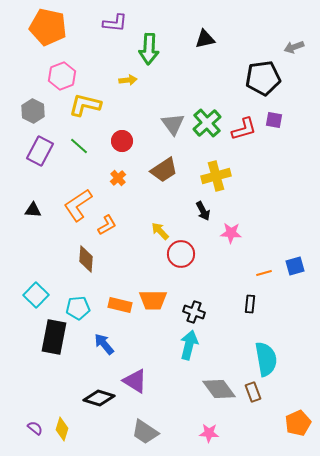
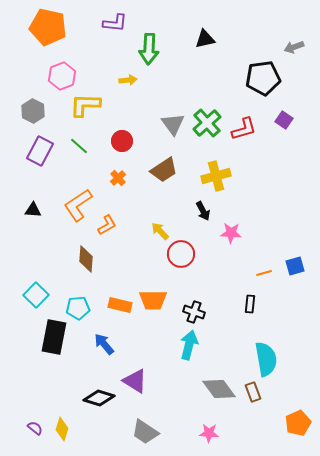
yellow L-shape at (85, 105): rotated 12 degrees counterclockwise
purple square at (274, 120): moved 10 px right; rotated 24 degrees clockwise
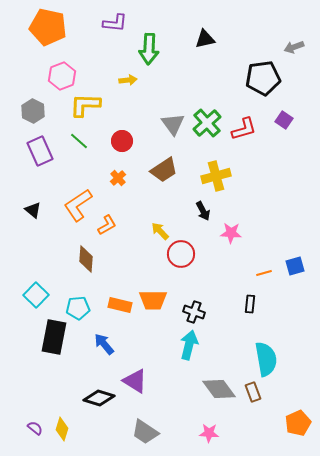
green line at (79, 146): moved 5 px up
purple rectangle at (40, 151): rotated 52 degrees counterclockwise
black triangle at (33, 210): rotated 36 degrees clockwise
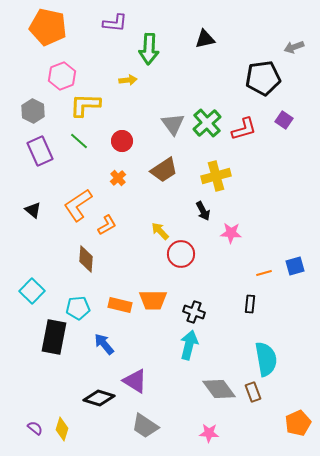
cyan square at (36, 295): moved 4 px left, 4 px up
gray trapezoid at (145, 432): moved 6 px up
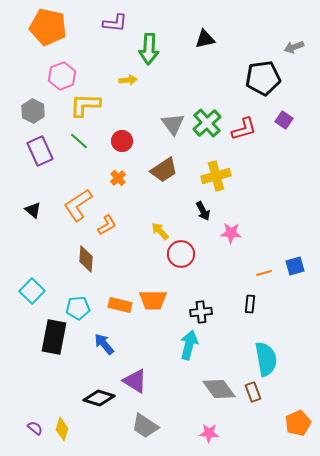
black cross at (194, 312): moved 7 px right; rotated 25 degrees counterclockwise
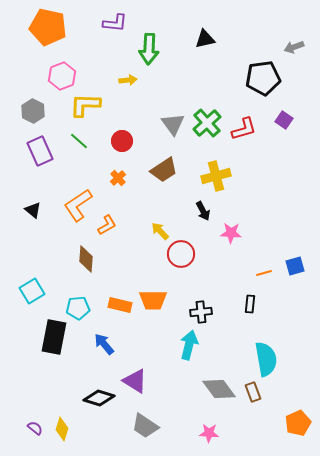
cyan square at (32, 291): rotated 15 degrees clockwise
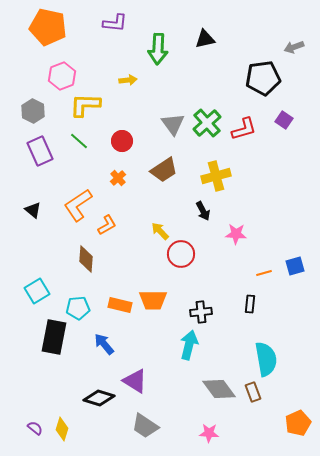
green arrow at (149, 49): moved 9 px right
pink star at (231, 233): moved 5 px right, 1 px down
cyan square at (32, 291): moved 5 px right
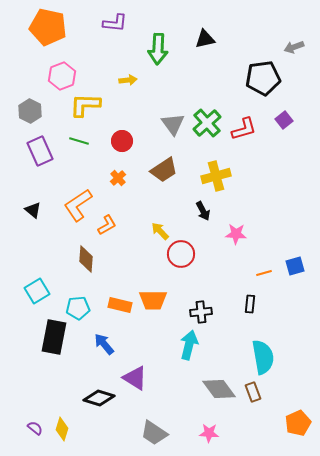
gray hexagon at (33, 111): moved 3 px left
purple square at (284, 120): rotated 18 degrees clockwise
green line at (79, 141): rotated 24 degrees counterclockwise
cyan semicircle at (266, 359): moved 3 px left, 2 px up
purple triangle at (135, 381): moved 3 px up
gray trapezoid at (145, 426): moved 9 px right, 7 px down
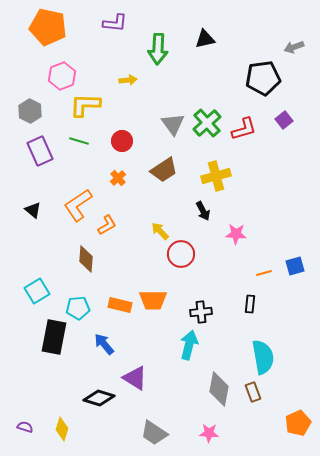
gray diamond at (219, 389): rotated 48 degrees clockwise
purple semicircle at (35, 428): moved 10 px left, 1 px up; rotated 21 degrees counterclockwise
